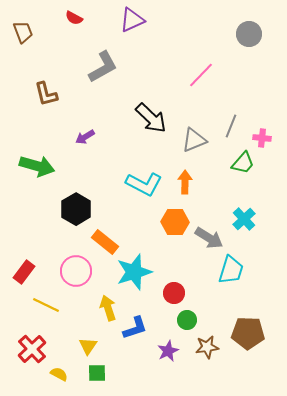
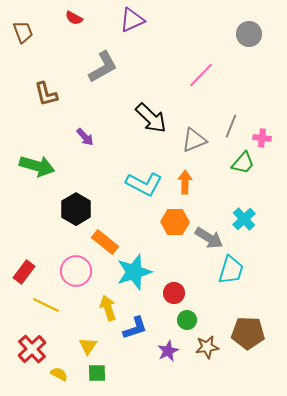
purple arrow: rotated 102 degrees counterclockwise
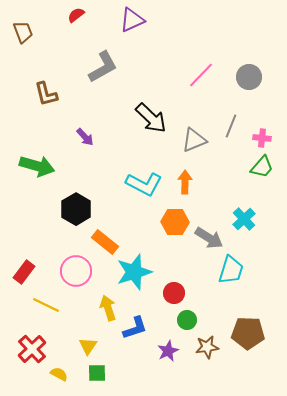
red semicircle: moved 2 px right, 3 px up; rotated 114 degrees clockwise
gray circle: moved 43 px down
green trapezoid: moved 19 px right, 4 px down
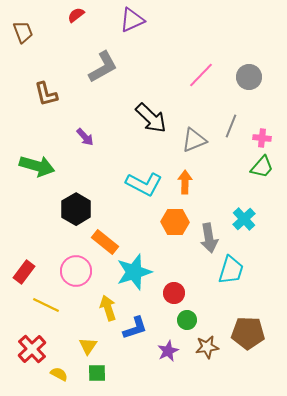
gray arrow: rotated 48 degrees clockwise
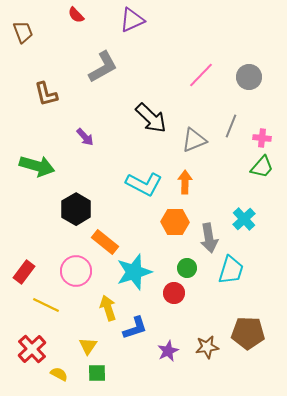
red semicircle: rotated 96 degrees counterclockwise
green circle: moved 52 px up
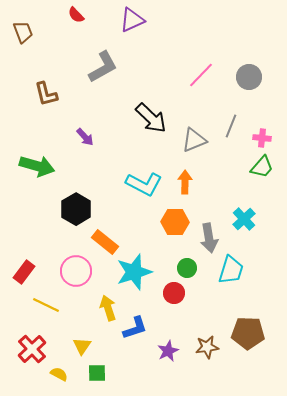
yellow triangle: moved 6 px left
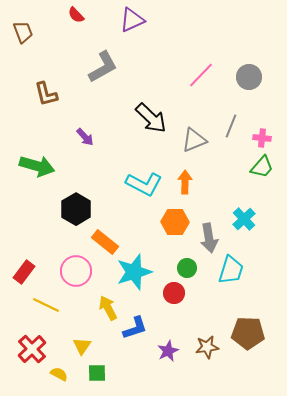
yellow arrow: rotated 10 degrees counterclockwise
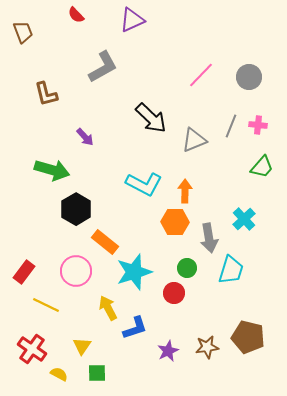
pink cross: moved 4 px left, 13 px up
green arrow: moved 15 px right, 4 px down
orange arrow: moved 9 px down
brown pentagon: moved 4 px down; rotated 12 degrees clockwise
red cross: rotated 12 degrees counterclockwise
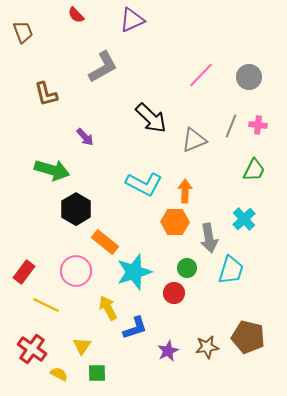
green trapezoid: moved 8 px left, 3 px down; rotated 15 degrees counterclockwise
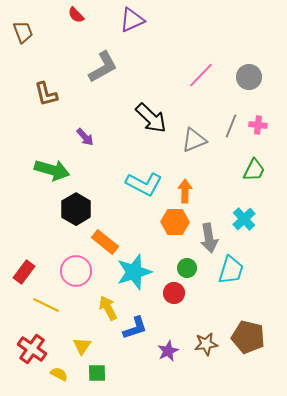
brown star: moved 1 px left, 3 px up
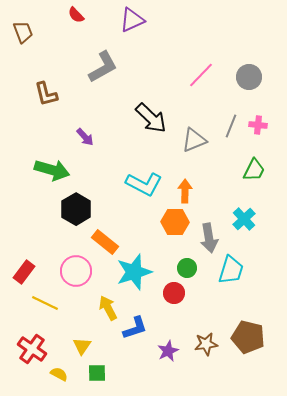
yellow line: moved 1 px left, 2 px up
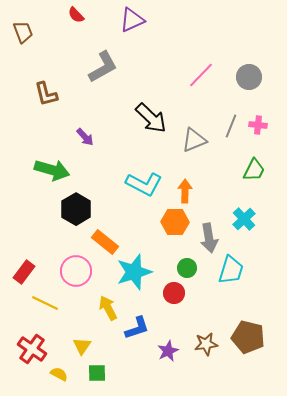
blue L-shape: moved 2 px right
